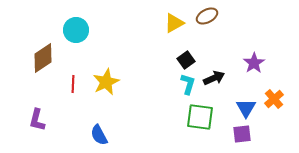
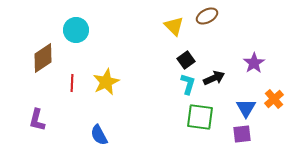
yellow triangle: moved 3 px down; rotated 45 degrees counterclockwise
red line: moved 1 px left, 1 px up
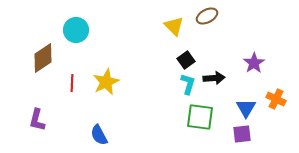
black arrow: rotated 20 degrees clockwise
orange cross: moved 2 px right; rotated 24 degrees counterclockwise
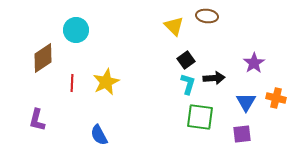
brown ellipse: rotated 35 degrees clockwise
orange cross: moved 1 px up; rotated 12 degrees counterclockwise
blue triangle: moved 6 px up
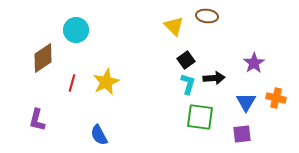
red line: rotated 12 degrees clockwise
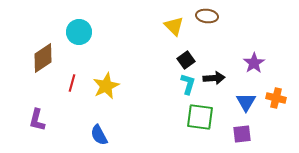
cyan circle: moved 3 px right, 2 px down
yellow star: moved 4 px down
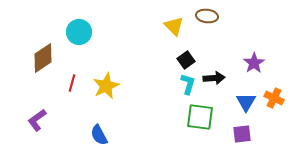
orange cross: moved 2 px left; rotated 12 degrees clockwise
purple L-shape: rotated 40 degrees clockwise
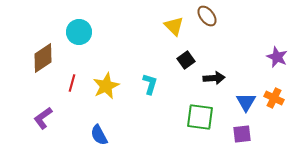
brown ellipse: rotated 45 degrees clockwise
purple star: moved 23 px right, 6 px up; rotated 15 degrees counterclockwise
cyan L-shape: moved 38 px left
purple L-shape: moved 6 px right, 2 px up
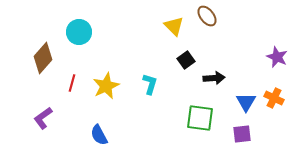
brown diamond: rotated 16 degrees counterclockwise
green square: moved 1 px down
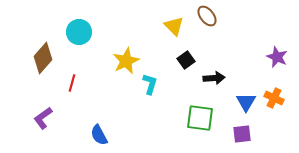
yellow star: moved 20 px right, 25 px up
